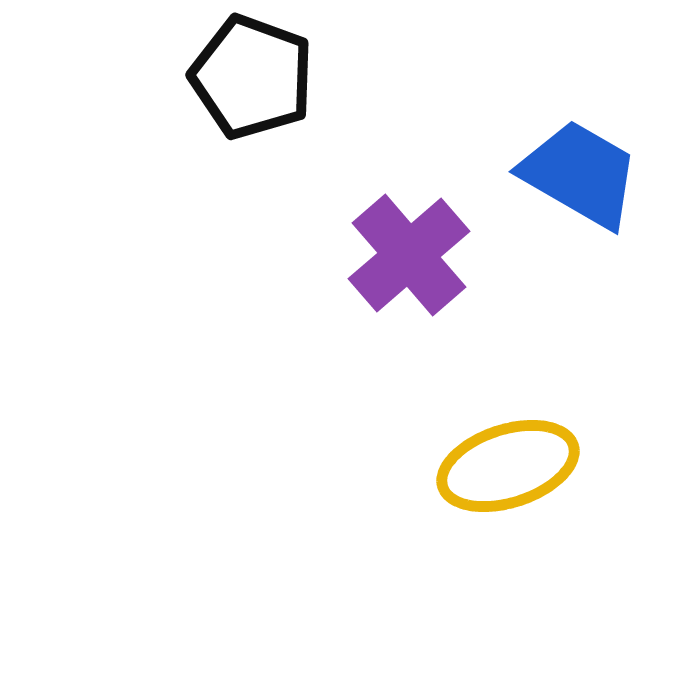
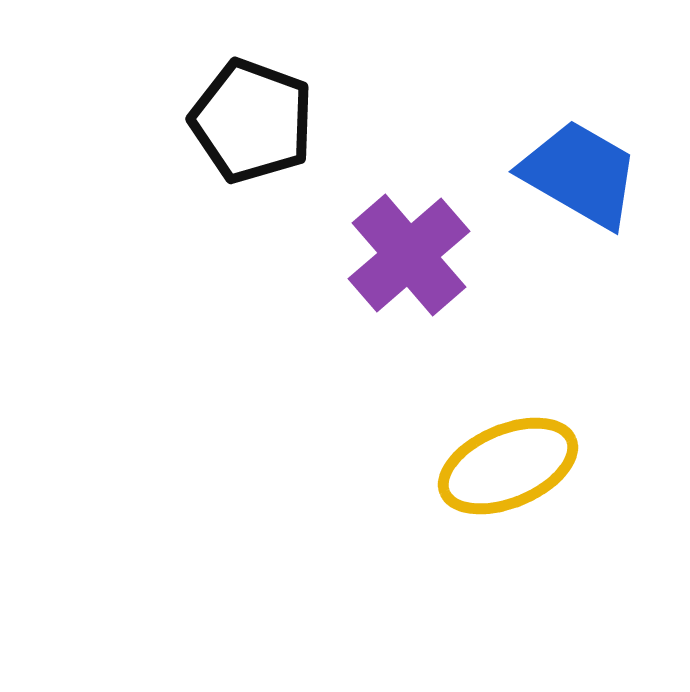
black pentagon: moved 44 px down
yellow ellipse: rotated 5 degrees counterclockwise
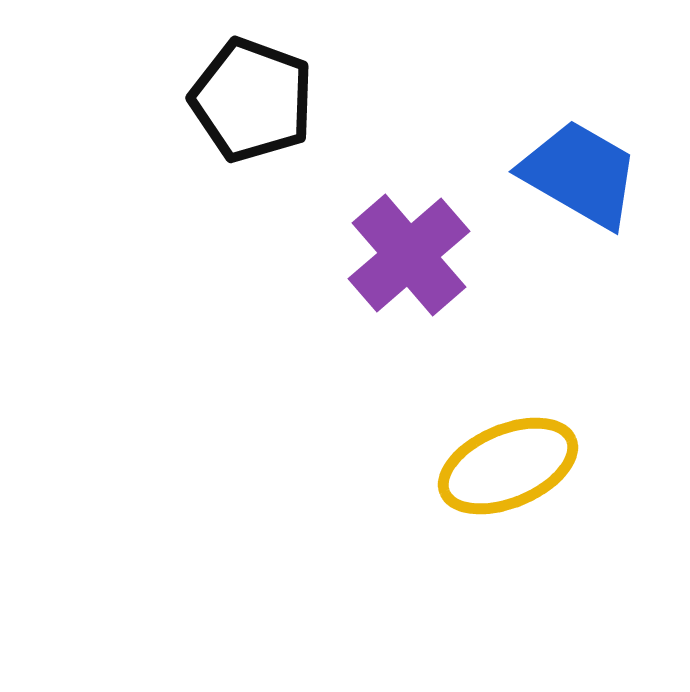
black pentagon: moved 21 px up
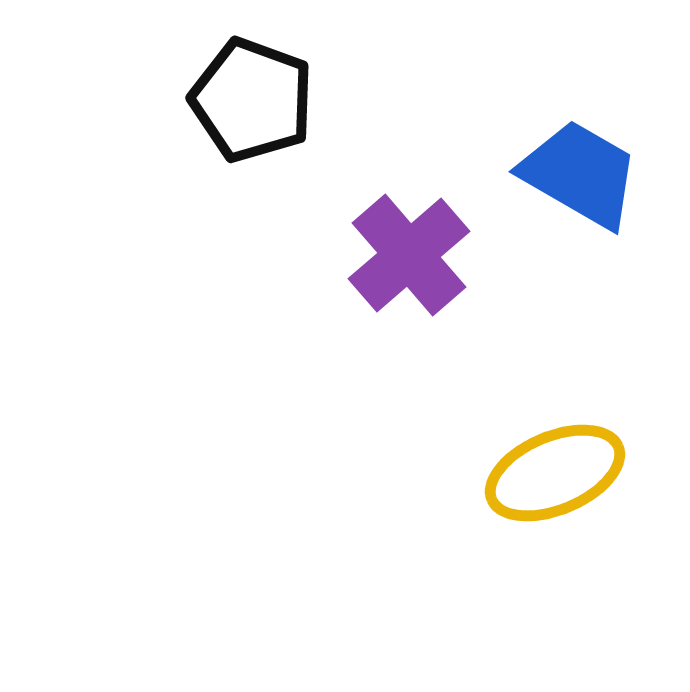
yellow ellipse: moved 47 px right, 7 px down
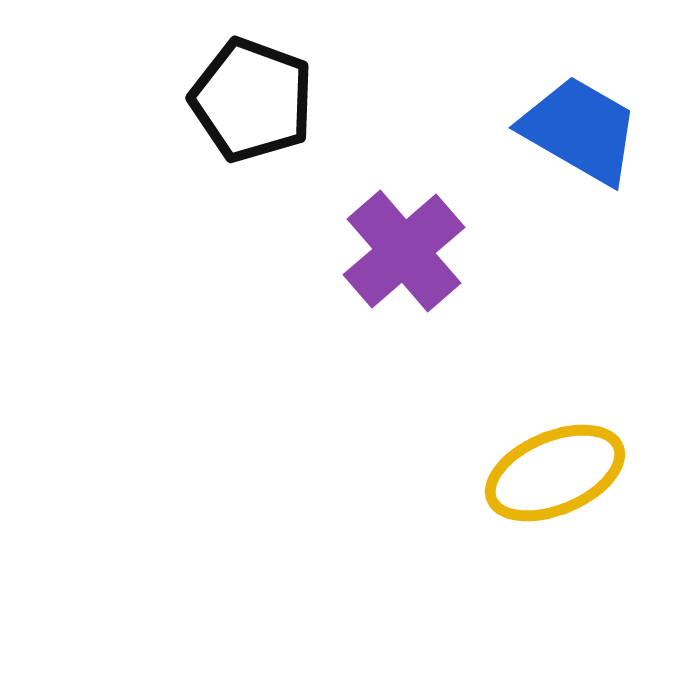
blue trapezoid: moved 44 px up
purple cross: moved 5 px left, 4 px up
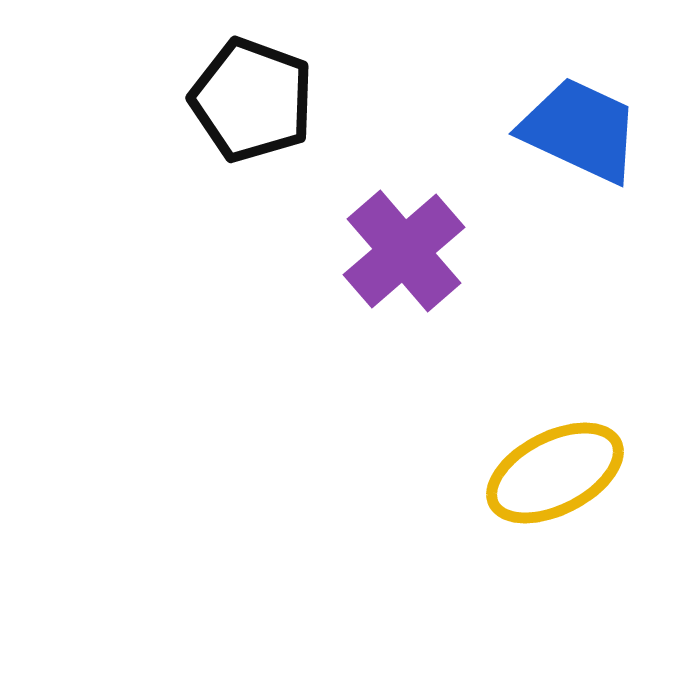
blue trapezoid: rotated 5 degrees counterclockwise
yellow ellipse: rotated 4 degrees counterclockwise
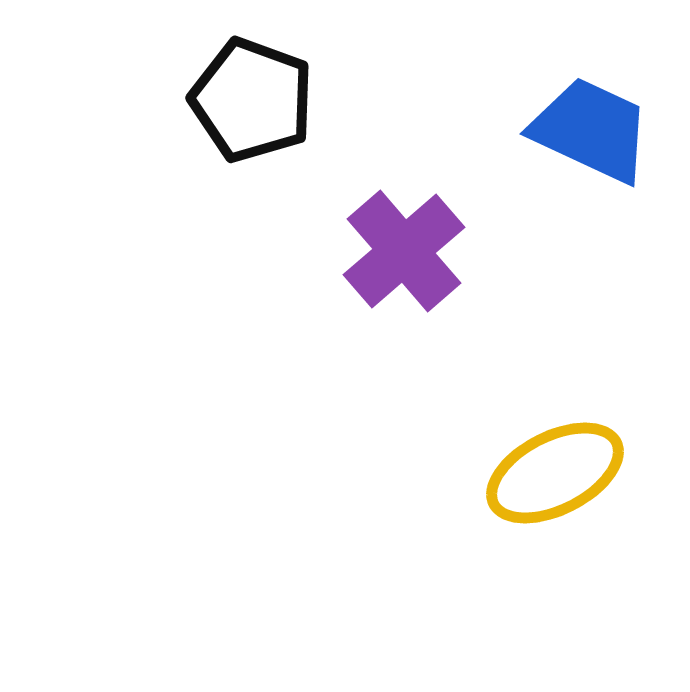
blue trapezoid: moved 11 px right
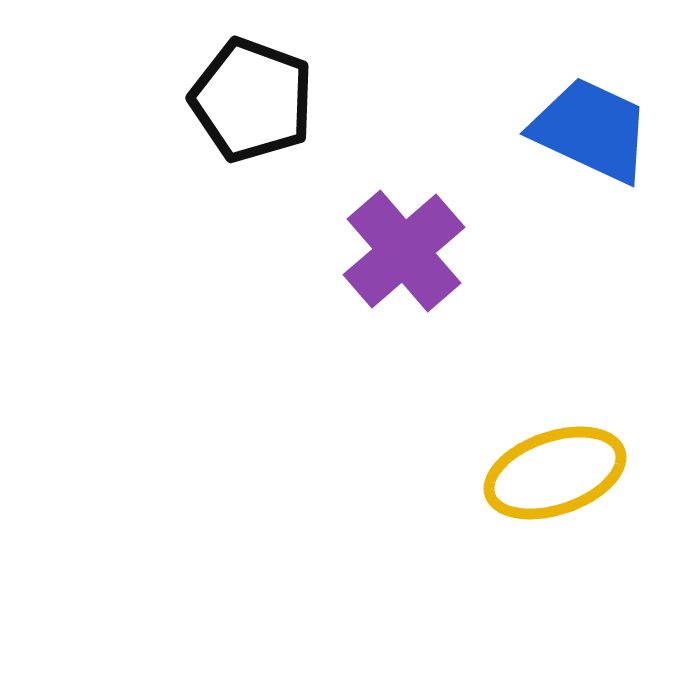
yellow ellipse: rotated 8 degrees clockwise
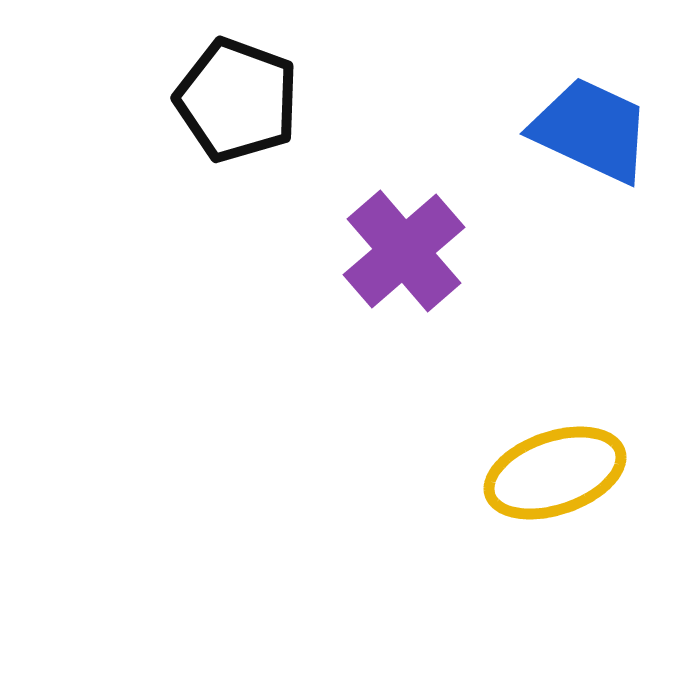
black pentagon: moved 15 px left
